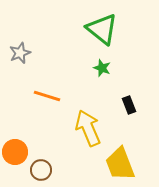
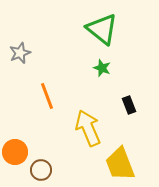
orange line: rotated 52 degrees clockwise
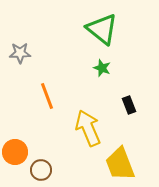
gray star: rotated 20 degrees clockwise
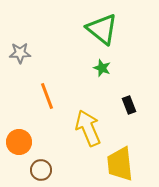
orange circle: moved 4 px right, 10 px up
yellow trapezoid: rotated 15 degrees clockwise
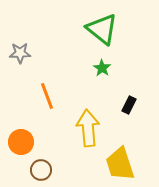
green star: rotated 12 degrees clockwise
black rectangle: rotated 48 degrees clockwise
yellow arrow: rotated 18 degrees clockwise
orange circle: moved 2 px right
yellow trapezoid: rotated 12 degrees counterclockwise
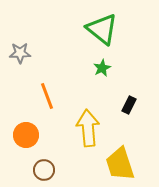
green star: rotated 12 degrees clockwise
orange circle: moved 5 px right, 7 px up
brown circle: moved 3 px right
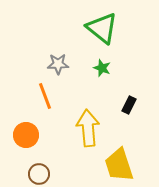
green triangle: moved 1 px up
gray star: moved 38 px right, 11 px down
green star: rotated 24 degrees counterclockwise
orange line: moved 2 px left
yellow trapezoid: moved 1 px left, 1 px down
brown circle: moved 5 px left, 4 px down
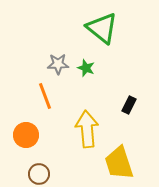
green star: moved 16 px left
yellow arrow: moved 1 px left, 1 px down
yellow trapezoid: moved 2 px up
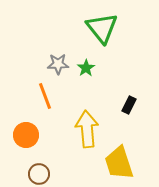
green triangle: rotated 12 degrees clockwise
green star: rotated 18 degrees clockwise
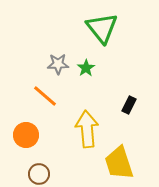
orange line: rotated 28 degrees counterclockwise
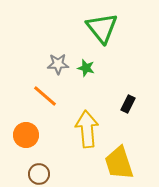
green star: rotated 24 degrees counterclockwise
black rectangle: moved 1 px left, 1 px up
